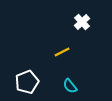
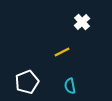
cyan semicircle: rotated 28 degrees clockwise
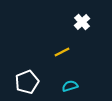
cyan semicircle: rotated 84 degrees clockwise
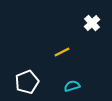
white cross: moved 10 px right, 1 px down
cyan semicircle: moved 2 px right
